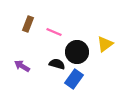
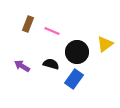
pink line: moved 2 px left, 1 px up
black semicircle: moved 6 px left
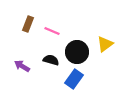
black semicircle: moved 4 px up
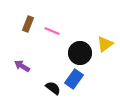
black circle: moved 3 px right, 1 px down
black semicircle: moved 2 px right, 28 px down; rotated 21 degrees clockwise
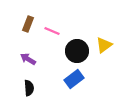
yellow triangle: moved 1 px left, 1 px down
black circle: moved 3 px left, 2 px up
purple arrow: moved 6 px right, 7 px up
blue rectangle: rotated 18 degrees clockwise
black semicircle: moved 24 px left; rotated 49 degrees clockwise
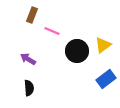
brown rectangle: moved 4 px right, 9 px up
yellow triangle: moved 1 px left
blue rectangle: moved 32 px right
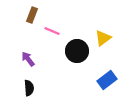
yellow triangle: moved 7 px up
purple arrow: rotated 21 degrees clockwise
blue rectangle: moved 1 px right, 1 px down
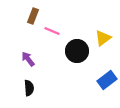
brown rectangle: moved 1 px right, 1 px down
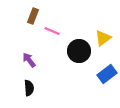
black circle: moved 2 px right
purple arrow: moved 1 px right, 1 px down
blue rectangle: moved 6 px up
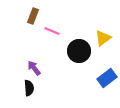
purple arrow: moved 5 px right, 8 px down
blue rectangle: moved 4 px down
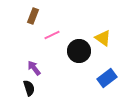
pink line: moved 4 px down; rotated 49 degrees counterclockwise
yellow triangle: rotated 48 degrees counterclockwise
black semicircle: rotated 14 degrees counterclockwise
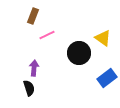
pink line: moved 5 px left
black circle: moved 2 px down
purple arrow: rotated 42 degrees clockwise
